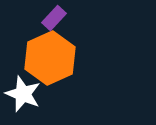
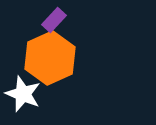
purple rectangle: moved 2 px down
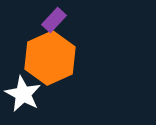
white star: rotated 6 degrees clockwise
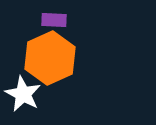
purple rectangle: rotated 50 degrees clockwise
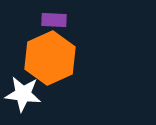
white star: rotated 21 degrees counterclockwise
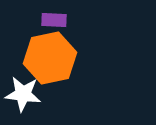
orange hexagon: rotated 12 degrees clockwise
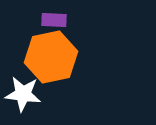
orange hexagon: moved 1 px right, 1 px up
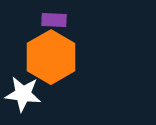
orange hexagon: rotated 18 degrees counterclockwise
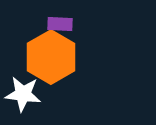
purple rectangle: moved 6 px right, 4 px down
